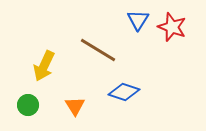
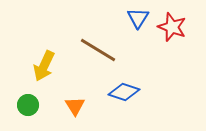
blue triangle: moved 2 px up
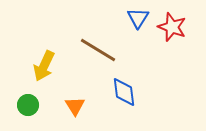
blue diamond: rotated 64 degrees clockwise
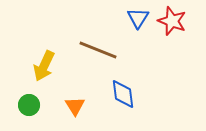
red star: moved 6 px up
brown line: rotated 9 degrees counterclockwise
blue diamond: moved 1 px left, 2 px down
green circle: moved 1 px right
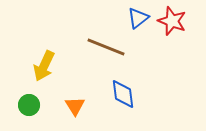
blue triangle: rotated 20 degrees clockwise
brown line: moved 8 px right, 3 px up
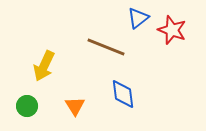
red star: moved 9 px down
green circle: moved 2 px left, 1 px down
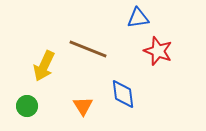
blue triangle: rotated 30 degrees clockwise
red star: moved 14 px left, 21 px down
brown line: moved 18 px left, 2 px down
orange triangle: moved 8 px right
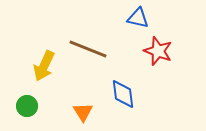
blue triangle: rotated 20 degrees clockwise
orange triangle: moved 6 px down
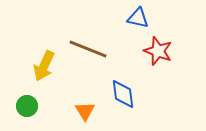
orange triangle: moved 2 px right, 1 px up
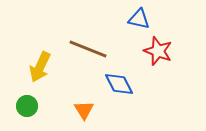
blue triangle: moved 1 px right, 1 px down
yellow arrow: moved 4 px left, 1 px down
blue diamond: moved 4 px left, 10 px up; rotated 20 degrees counterclockwise
orange triangle: moved 1 px left, 1 px up
